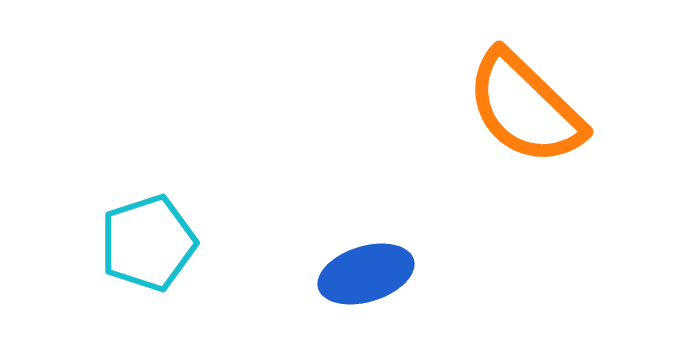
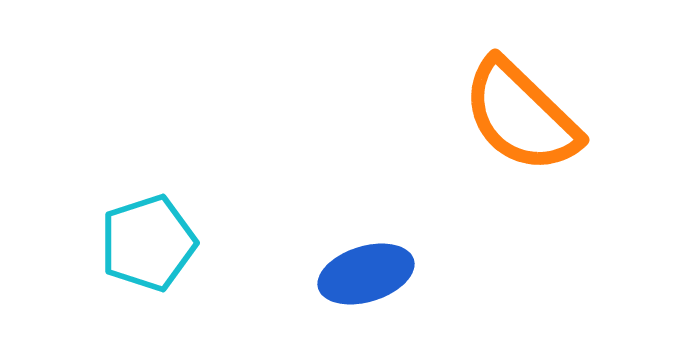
orange semicircle: moved 4 px left, 8 px down
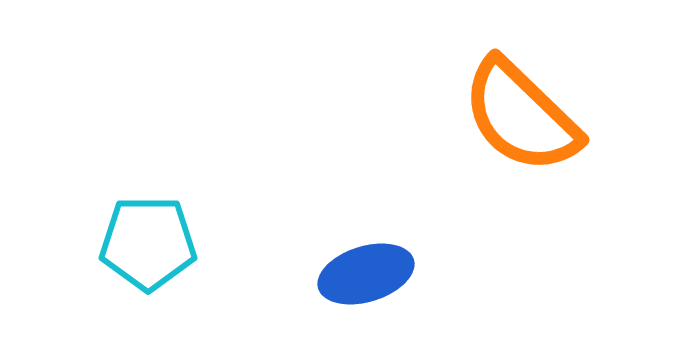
cyan pentagon: rotated 18 degrees clockwise
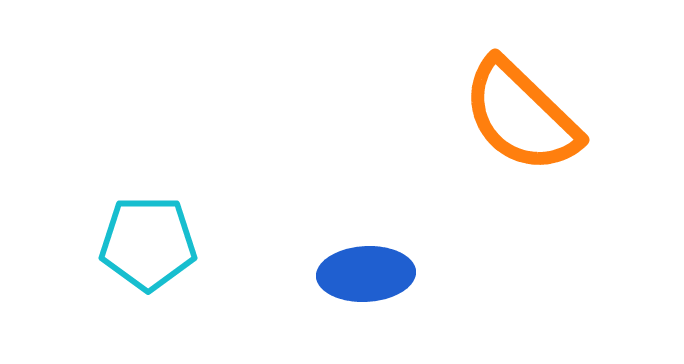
blue ellipse: rotated 14 degrees clockwise
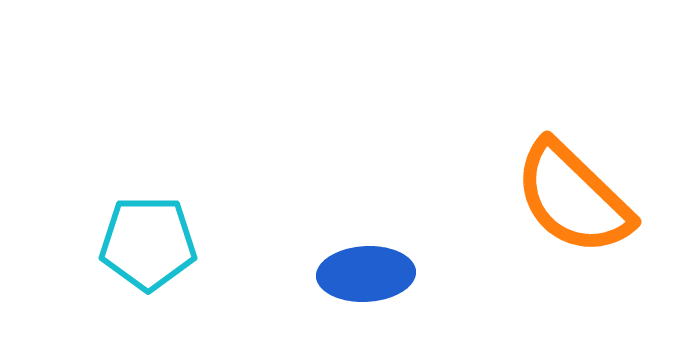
orange semicircle: moved 52 px right, 82 px down
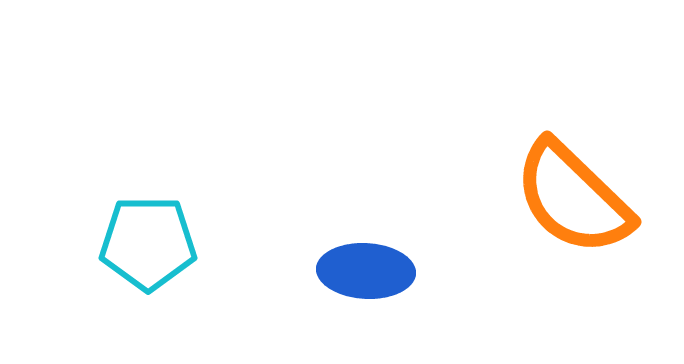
blue ellipse: moved 3 px up; rotated 6 degrees clockwise
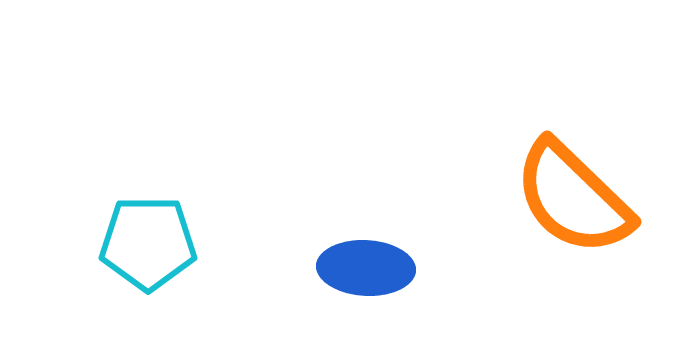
blue ellipse: moved 3 px up
